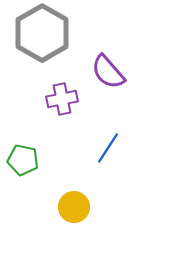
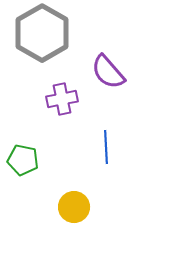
blue line: moved 2 px left, 1 px up; rotated 36 degrees counterclockwise
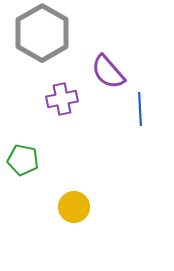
blue line: moved 34 px right, 38 px up
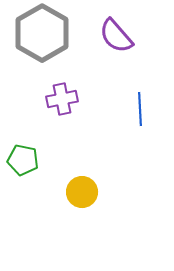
purple semicircle: moved 8 px right, 36 px up
yellow circle: moved 8 px right, 15 px up
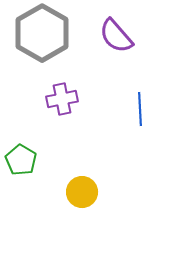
green pentagon: moved 2 px left; rotated 20 degrees clockwise
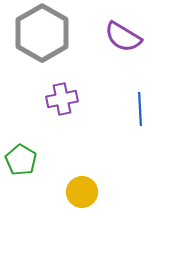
purple semicircle: moved 7 px right, 1 px down; rotated 18 degrees counterclockwise
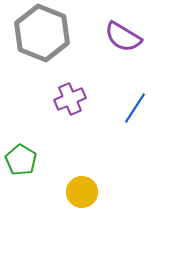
gray hexagon: rotated 8 degrees counterclockwise
purple cross: moved 8 px right; rotated 12 degrees counterclockwise
blue line: moved 5 px left, 1 px up; rotated 36 degrees clockwise
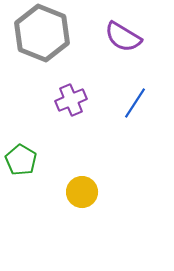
purple cross: moved 1 px right, 1 px down
blue line: moved 5 px up
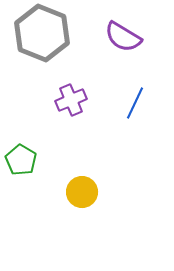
blue line: rotated 8 degrees counterclockwise
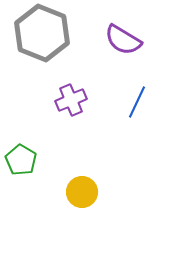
purple semicircle: moved 3 px down
blue line: moved 2 px right, 1 px up
